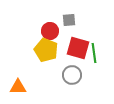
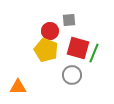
green line: rotated 30 degrees clockwise
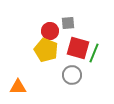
gray square: moved 1 px left, 3 px down
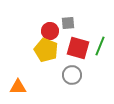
green line: moved 6 px right, 7 px up
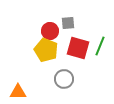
gray circle: moved 8 px left, 4 px down
orange triangle: moved 5 px down
